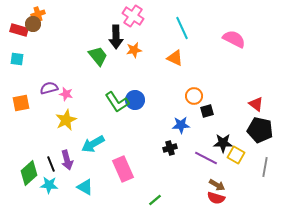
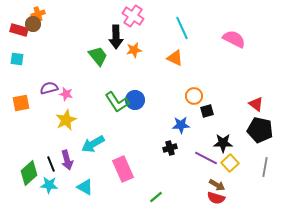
yellow square: moved 6 px left, 8 px down; rotated 18 degrees clockwise
green line: moved 1 px right, 3 px up
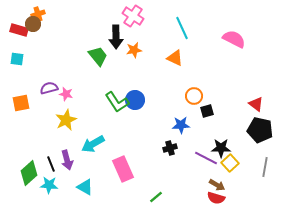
black star: moved 2 px left, 5 px down
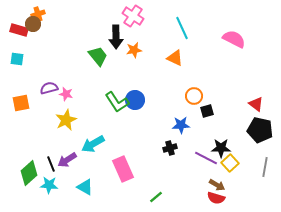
purple arrow: rotated 72 degrees clockwise
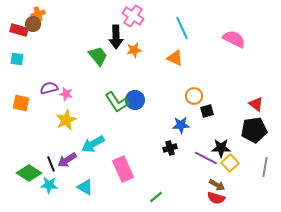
orange square: rotated 24 degrees clockwise
black pentagon: moved 6 px left; rotated 20 degrees counterclockwise
green diamond: rotated 75 degrees clockwise
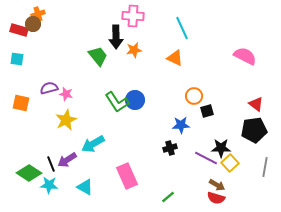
pink cross: rotated 30 degrees counterclockwise
pink semicircle: moved 11 px right, 17 px down
pink rectangle: moved 4 px right, 7 px down
green line: moved 12 px right
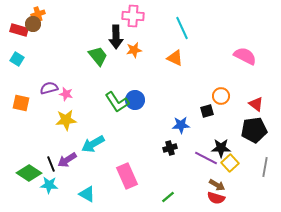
cyan square: rotated 24 degrees clockwise
orange circle: moved 27 px right
yellow star: rotated 20 degrees clockwise
cyan triangle: moved 2 px right, 7 px down
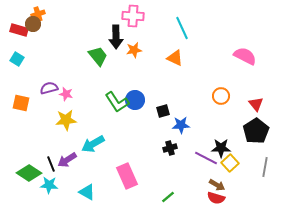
red triangle: rotated 14 degrees clockwise
black square: moved 44 px left
black pentagon: moved 2 px right, 1 px down; rotated 25 degrees counterclockwise
cyan triangle: moved 2 px up
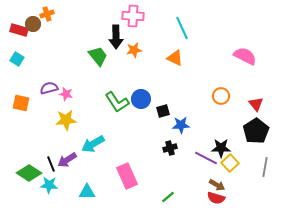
orange cross: moved 9 px right
blue circle: moved 6 px right, 1 px up
cyan triangle: rotated 30 degrees counterclockwise
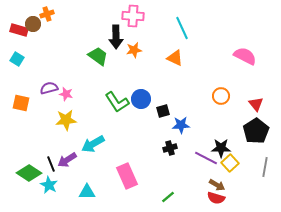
green trapezoid: rotated 15 degrees counterclockwise
cyan star: rotated 24 degrees clockwise
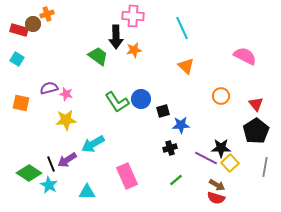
orange triangle: moved 11 px right, 8 px down; rotated 18 degrees clockwise
green line: moved 8 px right, 17 px up
